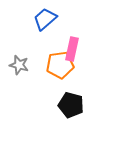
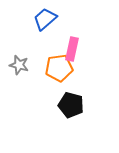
orange pentagon: moved 1 px left, 3 px down
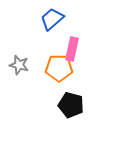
blue trapezoid: moved 7 px right
orange pentagon: rotated 8 degrees clockwise
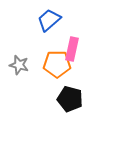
blue trapezoid: moved 3 px left, 1 px down
orange pentagon: moved 2 px left, 4 px up
black pentagon: moved 1 px left, 6 px up
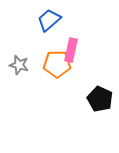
pink rectangle: moved 1 px left, 1 px down
black pentagon: moved 30 px right; rotated 10 degrees clockwise
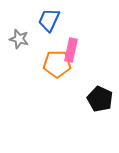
blue trapezoid: rotated 25 degrees counterclockwise
gray star: moved 26 px up
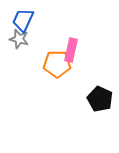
blue trapezoid: moved 26 px left
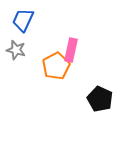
gray star: moved 3 px left, 11 px down
orange pentagon: moved 1 px left, 2 px down; rotated 28 degrees counterclockwise
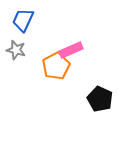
pink rectangle: rotated 55 degrees clockwise
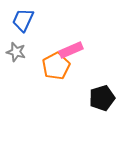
gray star: moved 2 px down
black pentagon: moved 2 px right, 1 px up; rotated 30 degrees clockwise
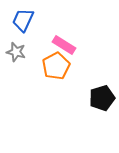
pink rectangle: moved 7 px left, 5 px up; rotated 55 degrees clockwise
